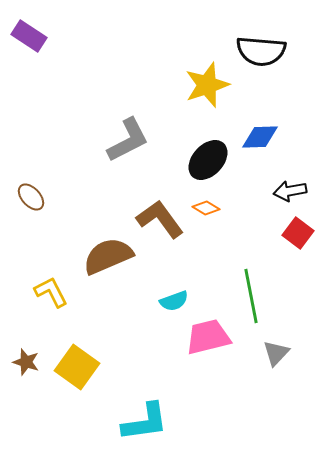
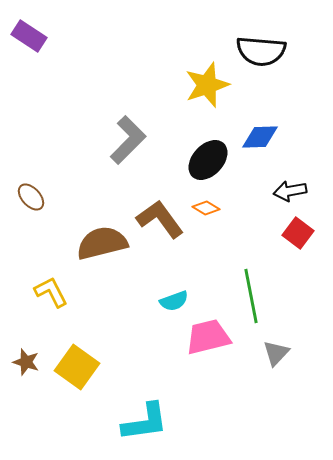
gray L-shape: rotated 18 degrees counterclockwise
brown semicircle: moved 6 px left, 13 px up; rotated 9 degrees clockwise
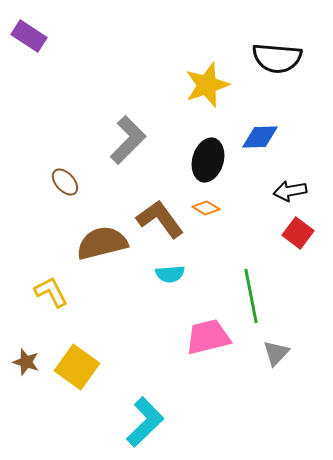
black semicircle: moved 16 px right, 7 px down
black ellipse: rotated 27 degrees counterclockwise
brown ellipse: moved 34 px right, 15 px up
cyan semicircle: moved 4 px left, 27 px up; rotated 16 degrees clockwise
cyan L-shape: rotated 36 degrees counterclockwise
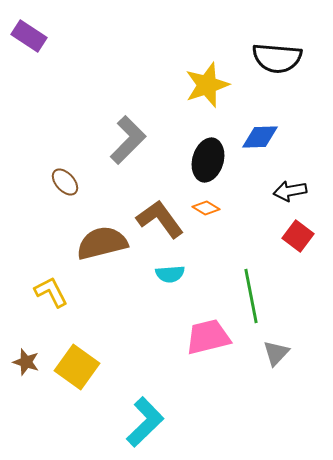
red square: moved 3 px down
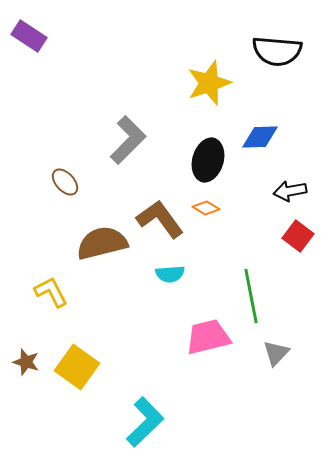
black semicircle: moved 7 px up
yellow star: moved 2 px right, 2 px up
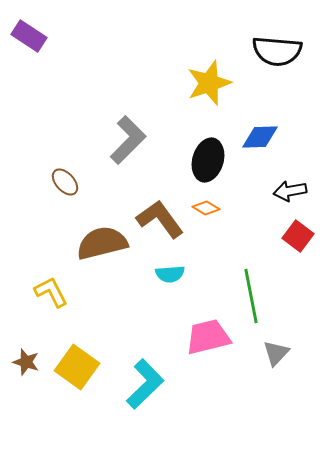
cyan L-shape: moved 38 px up
